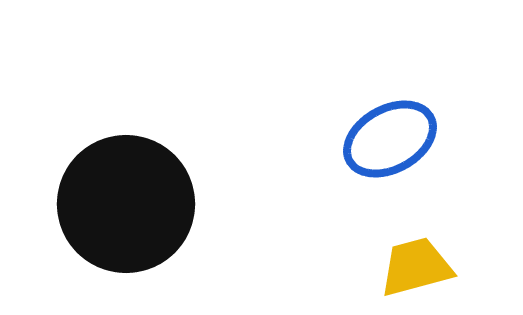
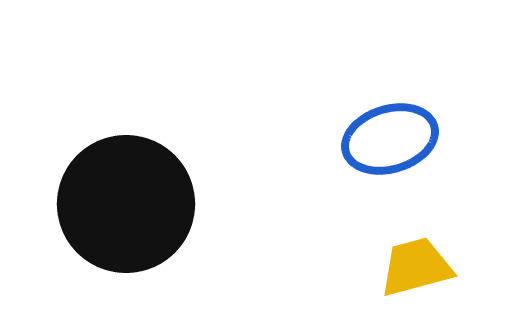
blue ellipse: rotated 12 degrees clockwise
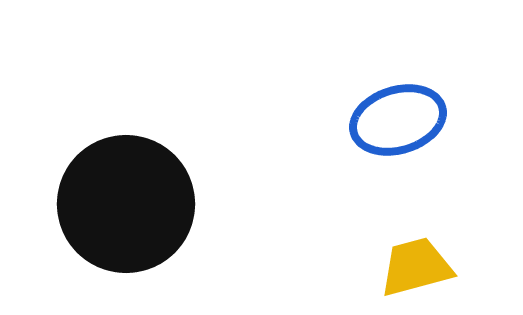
blue ellipse: moved 8 px right, 19 px up
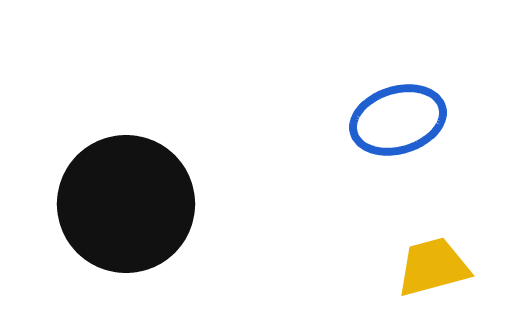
yellow trapezoid: moved 17 px right
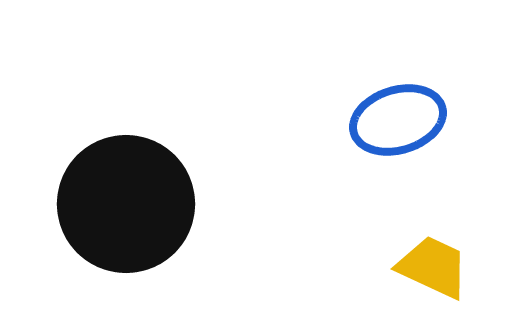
yellow trapezoid: rotated 40 degrees clockwise
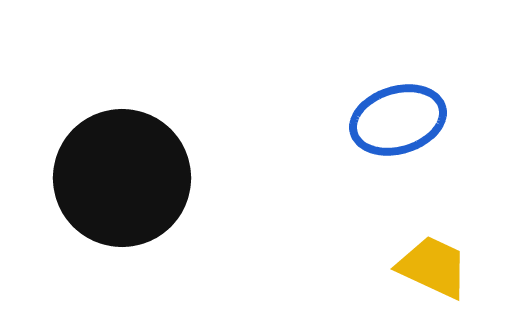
black circle: moved 4 px left, 26 px up
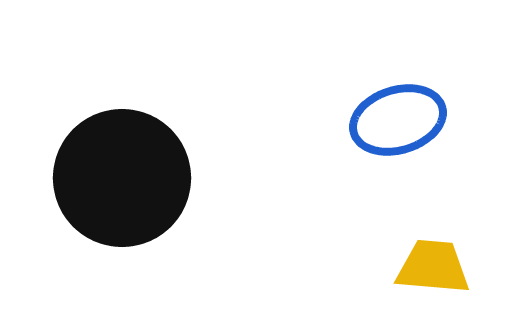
yellow trapezoid: rotated 20 degrees counterclockwise
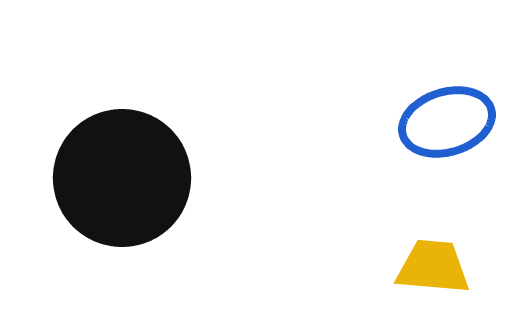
blue ellipse: moved 49 px right, 2 px down
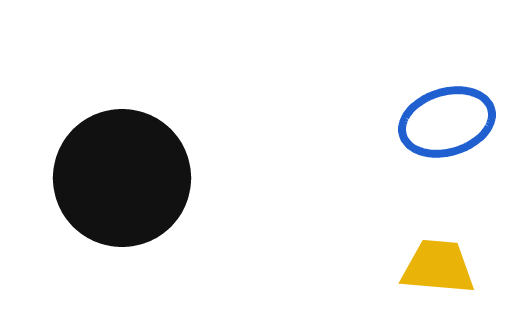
yellow trapezoid: moved 5 px right
